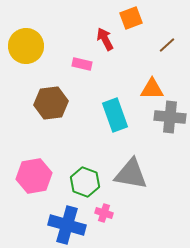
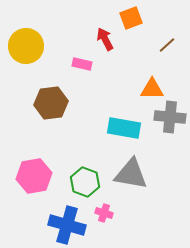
cyan rectangle: moved 9 px right, 13 px down; rotated 60 degrees counterclockwise
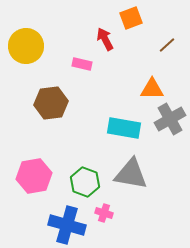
gray cross: moved 2 px down; rotated 36 degrees counterclockwise
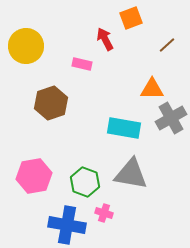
brown hexagon: rotated 12 degrees counterclockwise
gray cross: moved 1 px right, 1 px up
blue cross: rotated 6 degrees counterclockwise
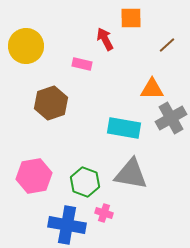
orange square: rotated 20 degrees clockwise
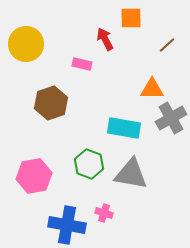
yellow circle: moved 2 px up
green hexagon: moved 4 px right, 18 px up
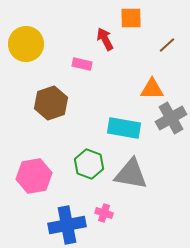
blue cross: rotated 21 degrees counterclockwise
